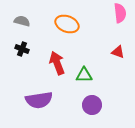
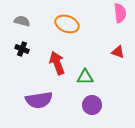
green triangle: moved 1 px right, 2 px down
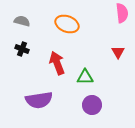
pink semicircle: moved 2 px right
red triangle: rotated 40 degrees clockwise
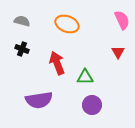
pink semicircle: moved 7 px down; rotated 18 degrees counterclockwise
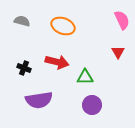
orange ellipse: moved 4 px left, 2 px down
black cross: moved 2 px right, 19 px down
red arrow: moved 1 px up; rotated 125 degrees clockwise
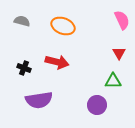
red triangle: moved 1 px right, 1 px down
green triangle: moved 28 px right, 4 px down
purple circle: moved 5 px right
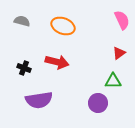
red triangle: rotated 24 degrees clockwise
purple circle: moved 1 px right, 2 px up
